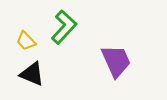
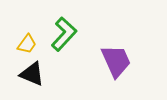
green L-shape: moved 7 px down
yellow trapezoid: moved 1 px right, 3 px down; rotated 100 degrees counterclockwise
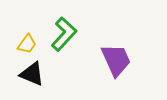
purple trapezoid: moved 1 px up
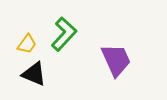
black triangle: moved 2 px right
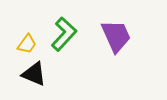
purple trapezoid: moved 24 px up
